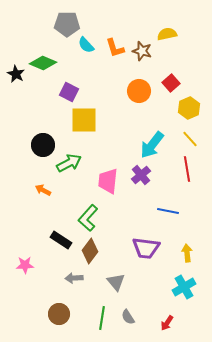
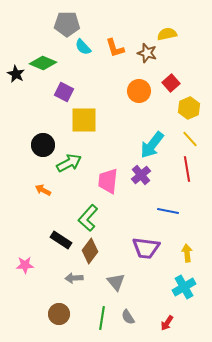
cyan semicircle: moved 3 px left, 2 px down
brown star: moved 5 px right, 2 px down
purple square: moved 5 px left
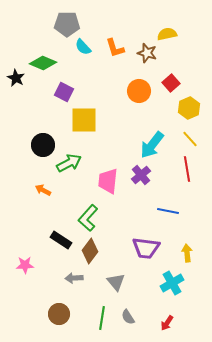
black star: moved 4 px down
cyan cross: moved 12 px left, 4 px up
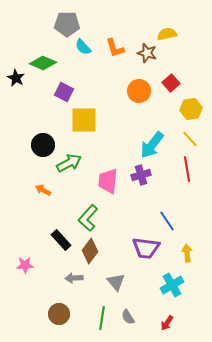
yellow hexagon: moved 2 px right, 1 px down; rotated 15 degrees clockwise
purple cross: rotated 24 degrees clockwise
blue line: moved 1 px left, 10 px down; rotated 45 degrees clockwise
black rectangle: rotated 15 degrees clockwise
cyan cross: moved 2 px down
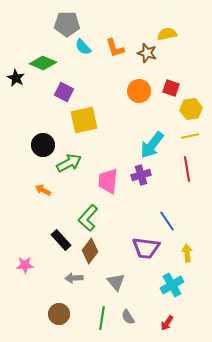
red square: moved 5 px down; rotated 30 degrees counterclockwise
yellow square: rotated 12 degrees counterclockwise
yellow line: moved 3 px up; rotated 60 degrees counterclockwise
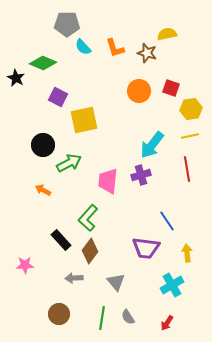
purple square: moved 6 px left, 5 px down
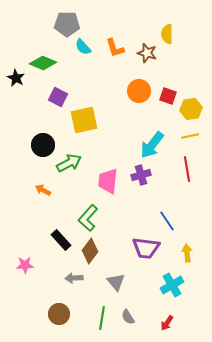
yellow semicircle: rotated 78 degrees counterclockwise
red square: moved 3 px left, 8 px down
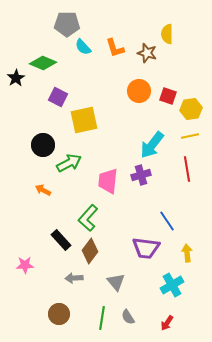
black star: rotated 12 degrees clockwise
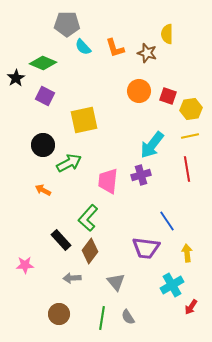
purple square: moved 13 px left, 1 px up
gray arrow: moved 2 px left
red arrow: moved 24 px right, 16 px up
